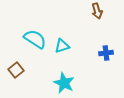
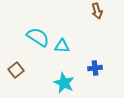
cyan semicircle: moved 3 px right, 2 px up
cyan triangle: rotated 21 degrees clockwise
blue cross: moved 11 px left, 15 px down
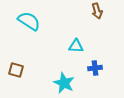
cyan semicircle: moved 9 px left, 16 px up
cyan triangle: moved 14 px right
brown square: rotated 35 degrees counterclockwise
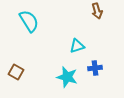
cyan semicircle: rotated 25 degrees clockwise
cyan triangle: moved 1 px right; rotated 21 degrees counterclockwise
brown square: moved 2 px down; rotated 14 degrees clockwise
cyan star: moved 3 px right, 6 px up; rotated 10 degrees counterclockwise
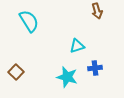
brown square: rotated 14 degrees clockwise
